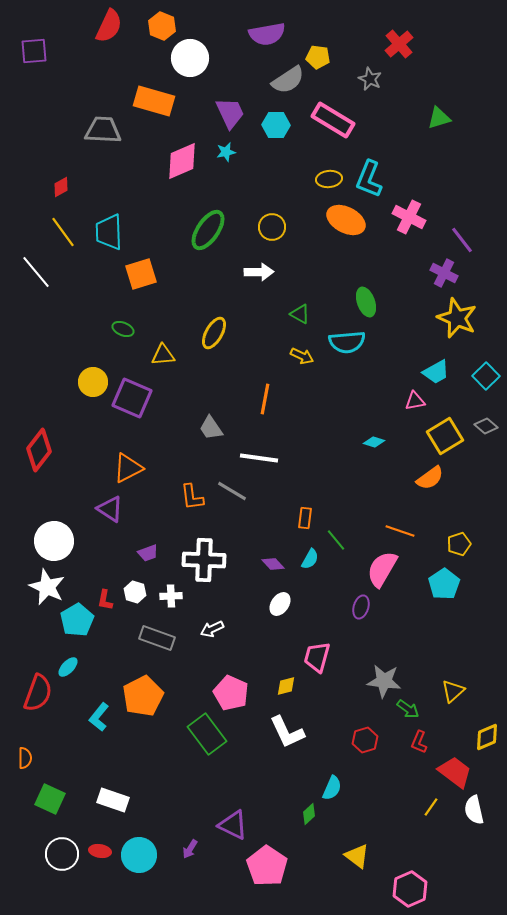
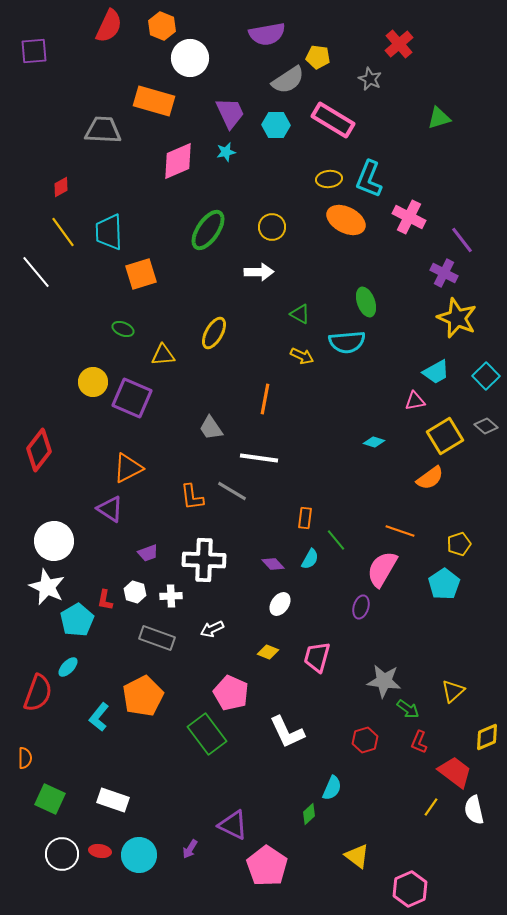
pink diamond at (182, 161): moved 4 px left
yellow diamond at (286, 686): moved 18 px left, 34 px up; rotated 35 degrees clockwise
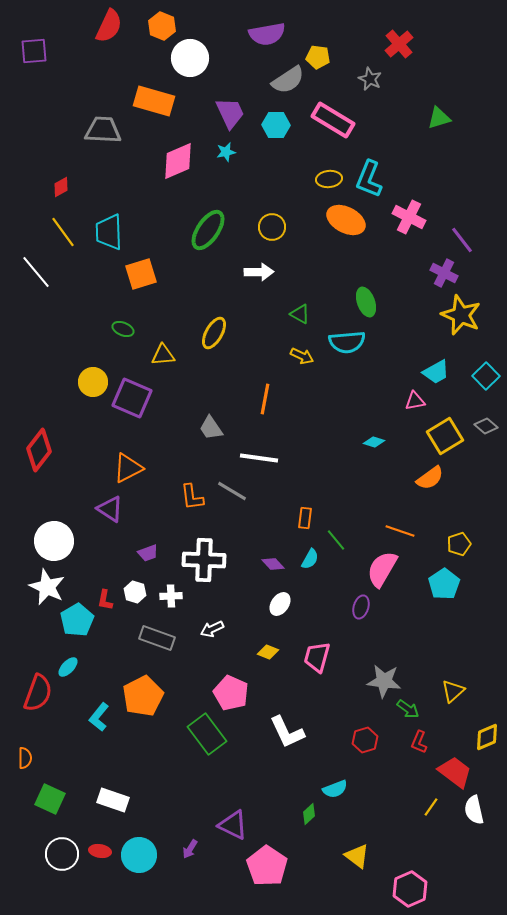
yellow star at (457, 318): moved 4 px right, 3 px up
cyan semicircle at (332, 788): moved 3 px right, 1 px down; rotated 45 degrees clockwise
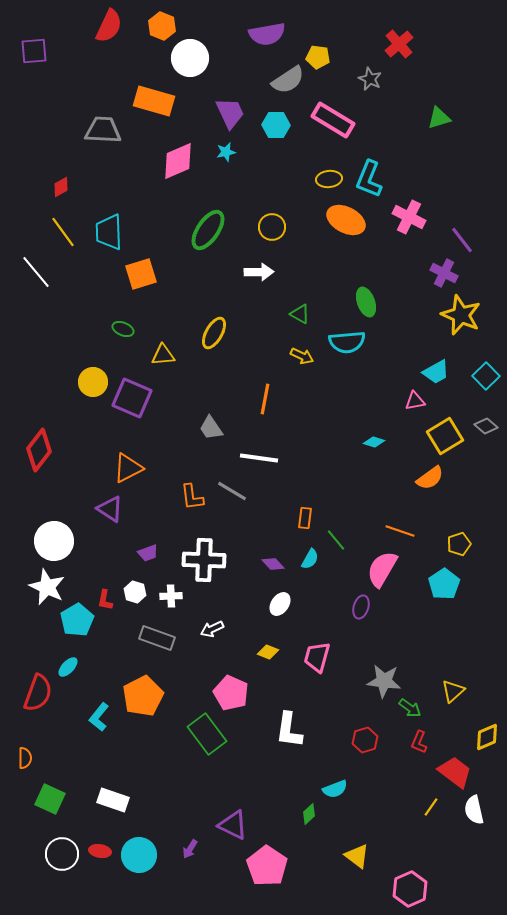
green arrow at (408, 709): moved 2 px right, 1 px up
white L-shape at (287, 732): moved 2 px right, 2 px up; rotated 33 degrees clockwise
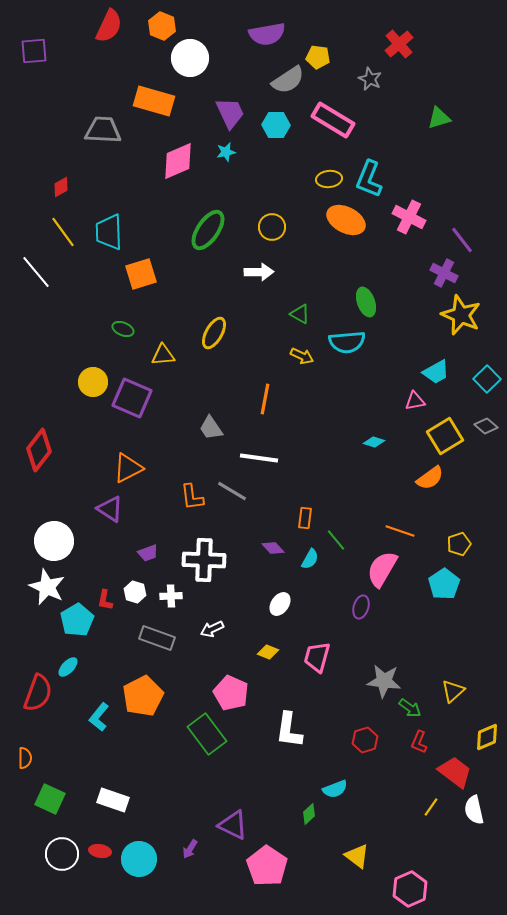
cyan square at (486, 376): moved 1 px right, 3 px down
purple diamond at (273, 564): moved 16 px up
cyan circle at (139, 855): moved 4 px down
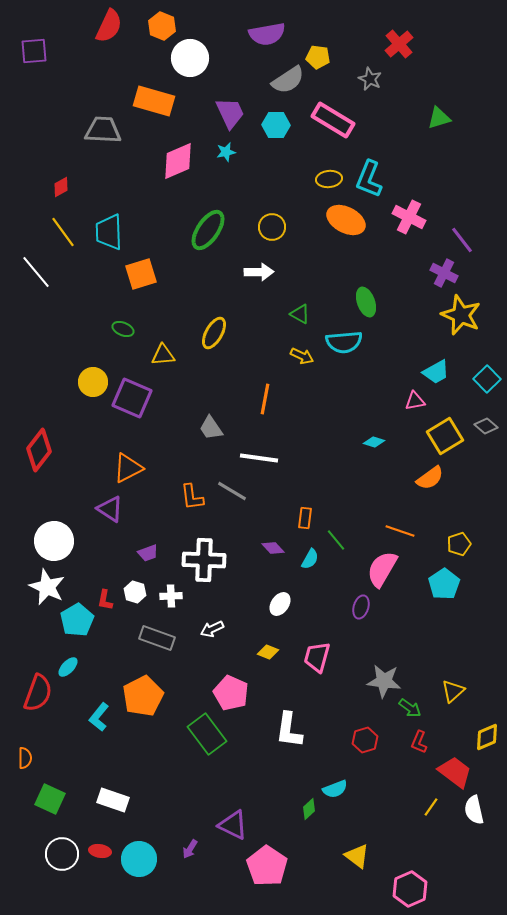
cyan semicircle at (347, 342): moved 3 px left
green diamond at (309, 814): moved 5 px up
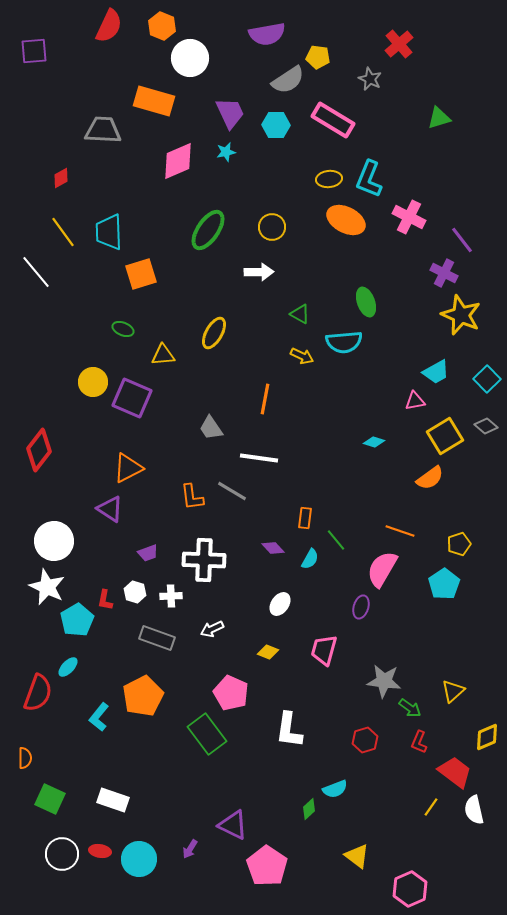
red diamond at (61, 187): moved 9 px up
pink trapezoid at (317, 657): moved 7 px right, 7 px up
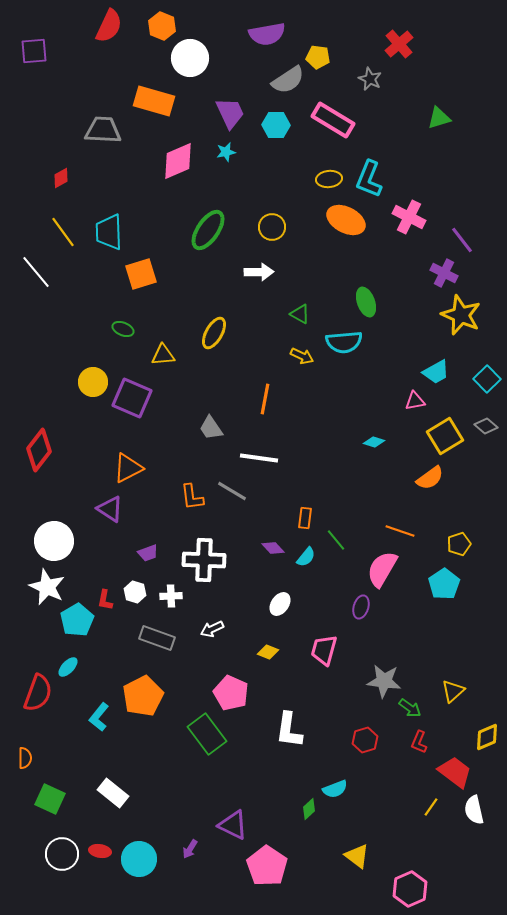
cyan semicircle at (310, 559): moved 4 px left, 2 px up; rotated 10 degrees clockwise
white rectangle at (113, 800): moved 7 px up; rotated 20 degrees clockwise
